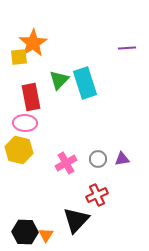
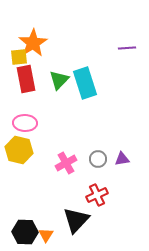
red rectangle: moved 5 px left, 18 px up
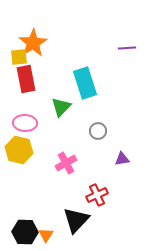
green triangle: moved 2 px right, 27 px down
gray circle: moved 28 px up
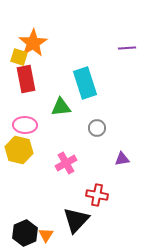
yellow square: rotated 24 degrees clockwise
green triangle: rotated 40 degrees clockwise
pink ellipse: moved 2 px down
gray circle: moved 1 px left, 3 px up
red cross: rotated 35 degrees clockwise
black hexagon: moved 1 px down; rotated 25 degrees counterclockwise
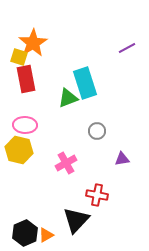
purple line: rotated 24 degrees counterclockwise
green triangle: moved 7 px right, 9 px up; rotated 15 degrees counterclockwise
gray circle: moved 3 px down
orange triangle: rotated 28 degrees clockwise
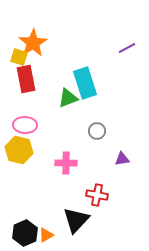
pink cross: rotated 30 degrees clockwise
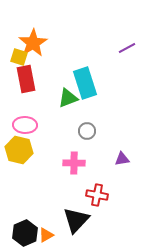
gray circle: moved 10 px left
pink cross: moved 8 px right
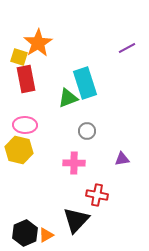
orange star: moved 5 px right
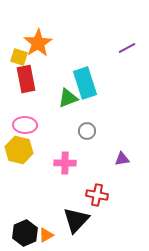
pink cross: moved 9 px left
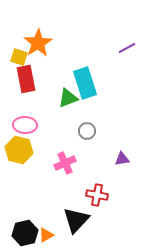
pink cross: rotated 25 degrees counterclockwise
black hexagon: rotated 10 degrees clockwise
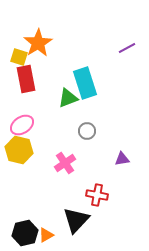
pink ellipse: moved 3 px left; rotated 35 degrees counterclockwise
pink cross: rotated 10 degrees counterclockwise
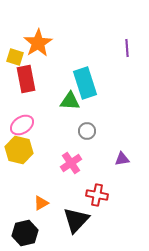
purple line: rotated 66 degrees counterclockwise
yellow square: moved 4 px left
green triangle: moved 2 px right, 3 px down; rotated 25 degrees clockwise
pink cross: moved 6 px right
orange triangle: moved 5 px left, 32 px up
